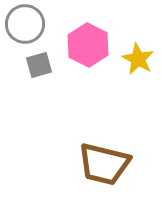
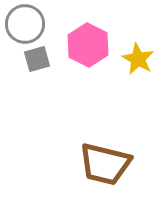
gray square: moved 2 px left, 6 px up
brown trapezoid: moved 1 px right
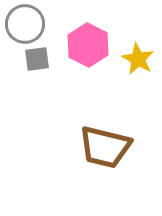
gray square: rotated 8 degrees clockwise
brown trapezoid: moved 17 px up
